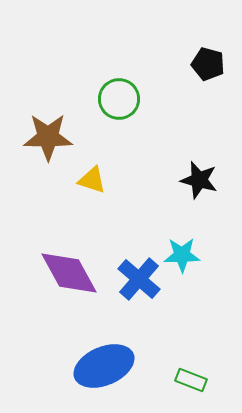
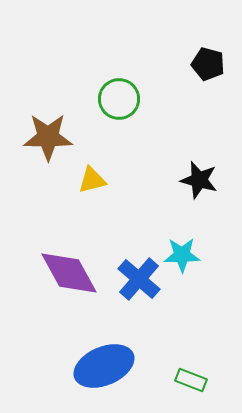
yellow triangle: rotated 32 degrees counterclockwise
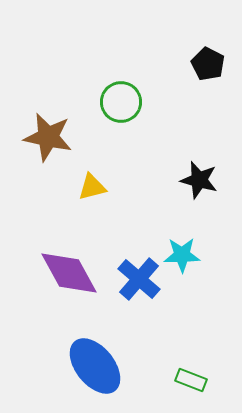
black pentagon: rotated 12 degrees clockwise
green circle: moved 2 px right, 3 px down
brown star: rotated 12 degrees clockwise
yellow triangle: moved 7 px down
blue ellipse: moved 9 px left; rotated 74 degrees clockwise
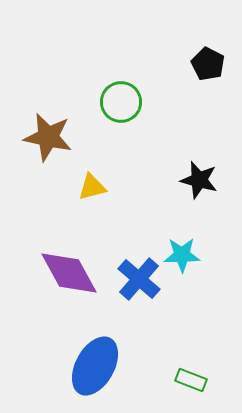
blue ellipse: rotated 68 degrees clockwise
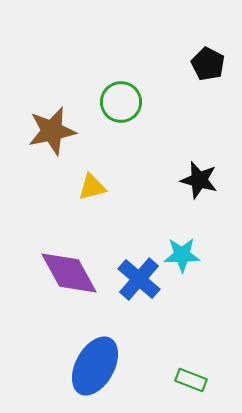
brown star: moved 4 px right, 6 px up; rotated 24 degrees counterclockwise
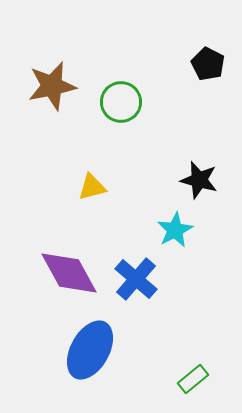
brown star: moved 45 px up
cyan star: moved 7 px left, 25 px up; rotated 27 degrees counterclockwise
blue cross: moved 3 px left
blue ellipse: moved 5 px left, 16 px up
green rectangle: moved 2 px right, 1 px up; rotated 60 degrees counterclockwise
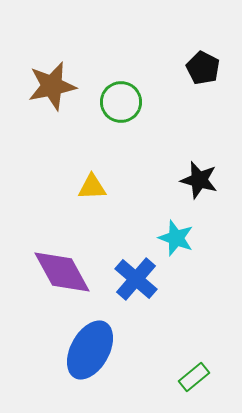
black pentagon: moved 5 px left, 4 px down
yellow triangle: rotated 12 degrees clockwise
cyan star: moved 1 px right, 8 px down; rotated 24 degrees counterclockwise
purple diamond: moved 7 px left, 1 px up
green rectangle: moved 1 px right, 2 px up
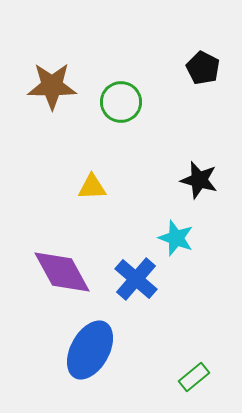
brown star: rotated 12 degrees clockwise
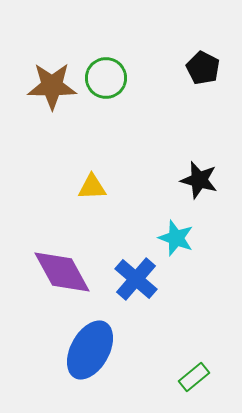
green circle: moved 15 px left, 24 px up
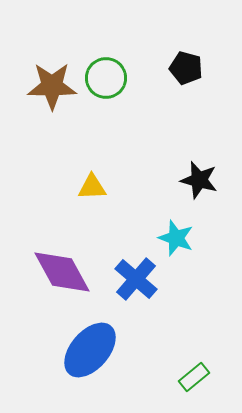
black pentagon: moved 17 px left; rotated 12 degrees counterclockwise
blue ellipse: rotated 12 degrees clockwise
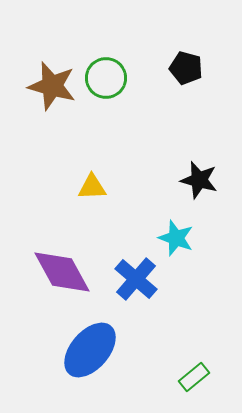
brown star: rotated 15 degrees clockwise
